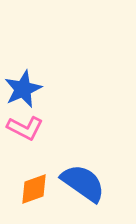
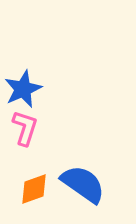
pink L-shape: rotated 99 degrees counterclockwise
blue semicircle: moved 1 px down
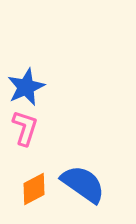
blue star: moved 3 px right, 2 px up
orange diamond: rotated 8 degrees counterclockwise
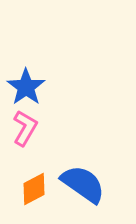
blue star: rotated 12 degrees counterclockwise
pink L-shape: rotated 12 degrees clockwise
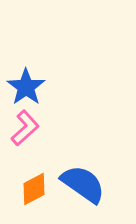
pink L-shape: rotated 18 degrees clockwise
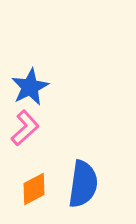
blue star: moved 4 px right; rotated 9 degrees clockwise
blue semicircle: rotated 63 degrees clockwise
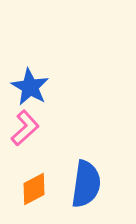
blue star: rotated 15 degrees counterclockwise
blue semicircle: moved 3 px right
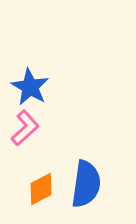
orange diamond: moved 7 px right
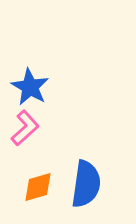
orange diamond: moved 3 px left, 2 px up; rotated 12 degrees clockwise
